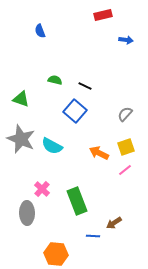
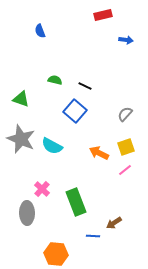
green rectangle: moved 1 px left, 1 px down
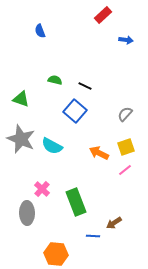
red rectangle: rotated 30 degrees counterclockwise
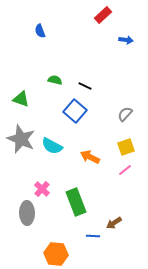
orange arrow: moved 9 px left, 4 px down
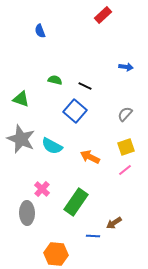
blue arrow: moved 27 px down
green rectangle: rotated 56 degrees clockwise
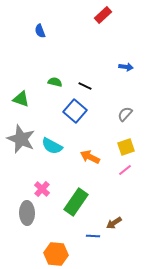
green semicircle: moved 2 px down
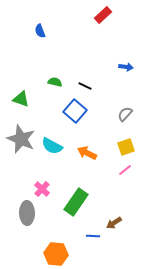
orange arrow: moved 3 px left, 4 px up
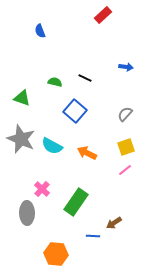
black line: moved 8 px up
green triangle: moved 1 px right, 1 px up
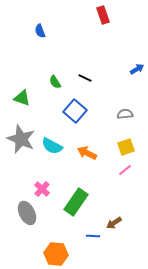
red rectangle: rotated 66 degrees counterclockwise
blue arrow: moved 11 px right, 2 px down; rotated 40 degrees counterclockwise
green semicircle: rotated 136 degrees counterclockwise
gray semicircle: rotated 42 degrees clockwise
gray ellipse: rotated 25 degrees counterclockwise
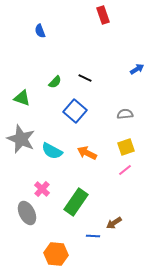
green semicircle: rotated 104 degrees counterclockwise
cyan semicircle: moved 5 px down
